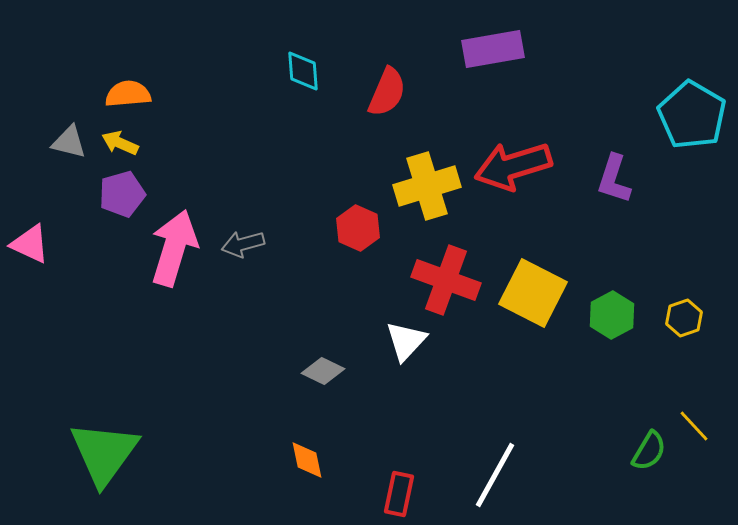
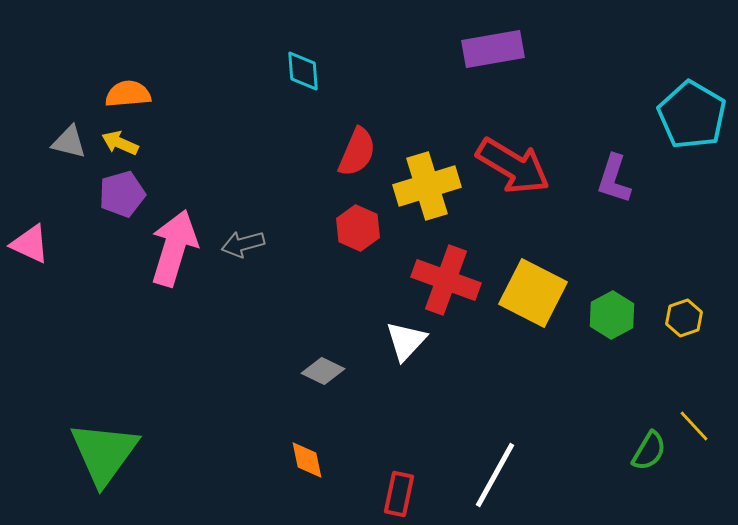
red semicircle: moved 30 px left, 60 px down
red arrow: rotated 132 degrees counterclockwise
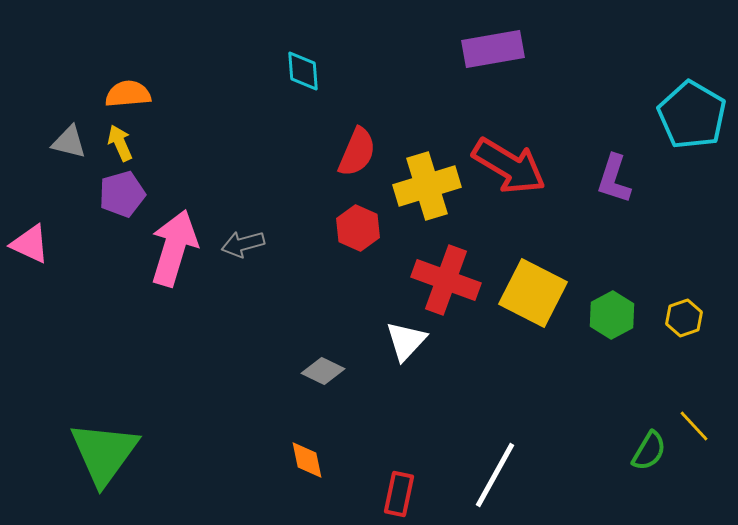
yellow arrow: rotated 42 degrees clockwise
red arrow: moved 4 px left
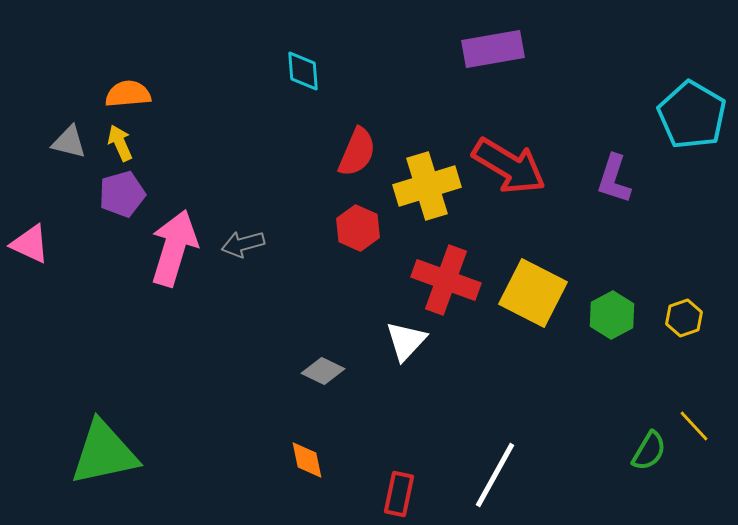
green triangle: rotated 42 degrees clockwise
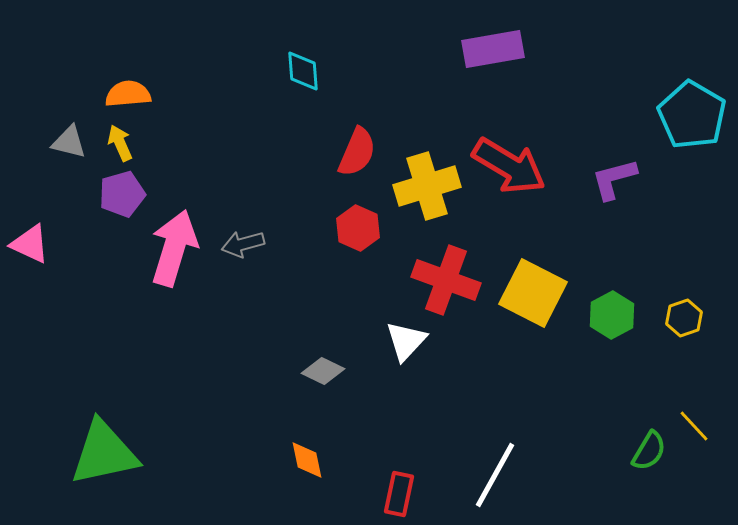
purple L-shape: rotated 57 degrees clockwise
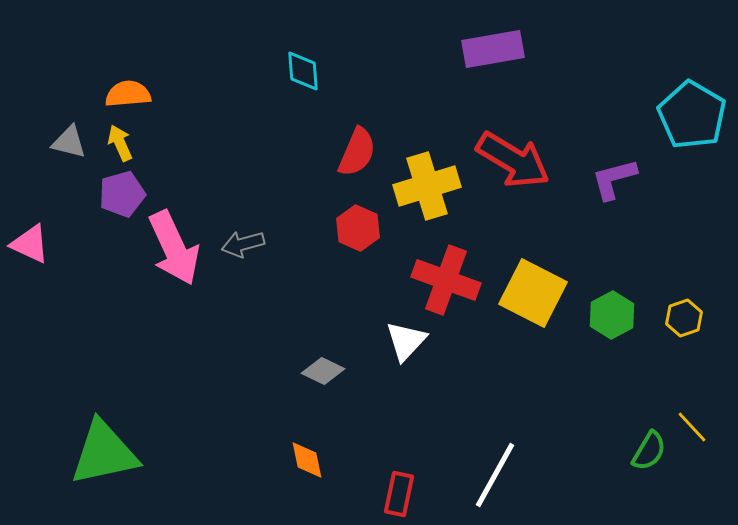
red arrow: moved 4 px right, 6 px up
pink arrow: rotated 138 degrees clockwise
yellow line: moved 2 px left, 1 px down
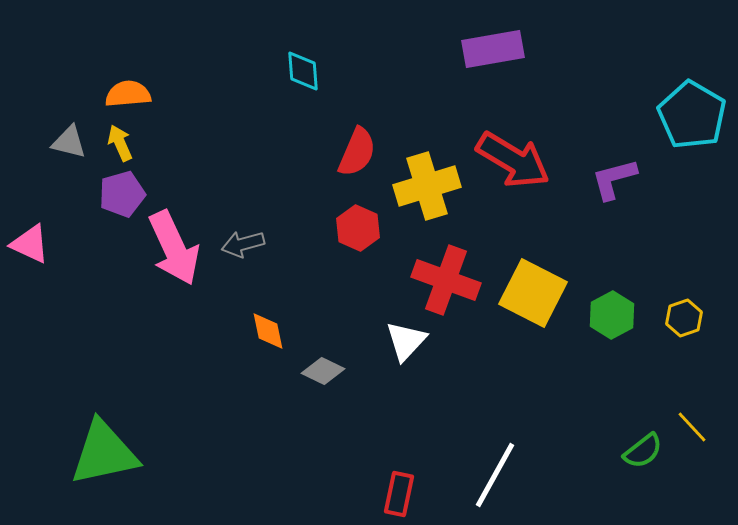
green semicircle: moved 6 px left; rotated 21 degrees clockwise
orange diamond: moved 39 px left, 129 px up
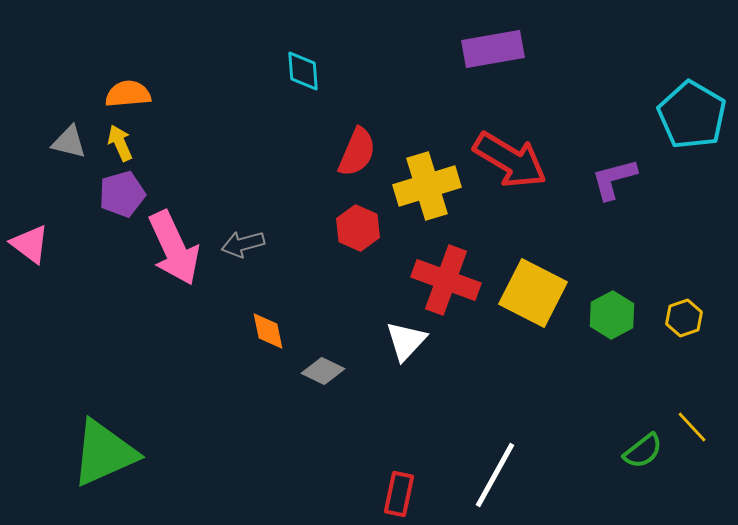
red arrow: moved 3 px left
pink triangle: rotated 12 degrees clockwise
green triangle: rotated 12 degrees counterclockwise
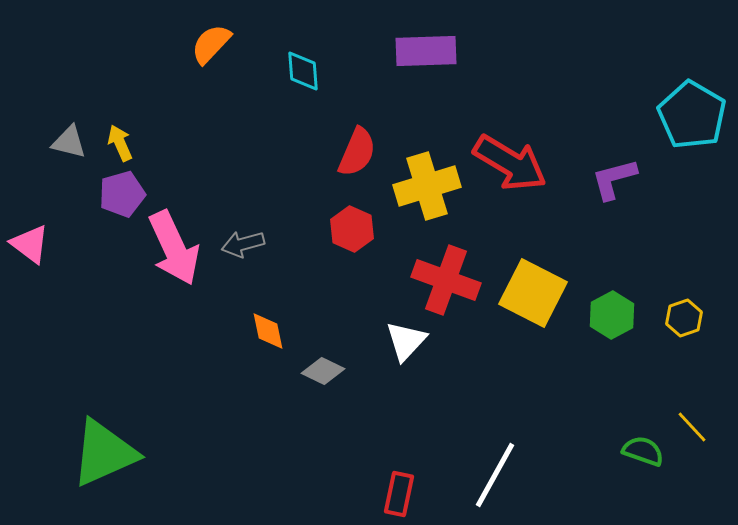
purple rectangle: moved 67 px left, 2 px down; rotated 8 degrees clockwise
orange semicircle: moved 83 px right, 50 px up; rotated 42 degrees counterclockwise
red arrow: moved 3 px down
red hexagon: moved 6 px left, 1 px down
green semicircle: rotated 123 degrees counterclockwise
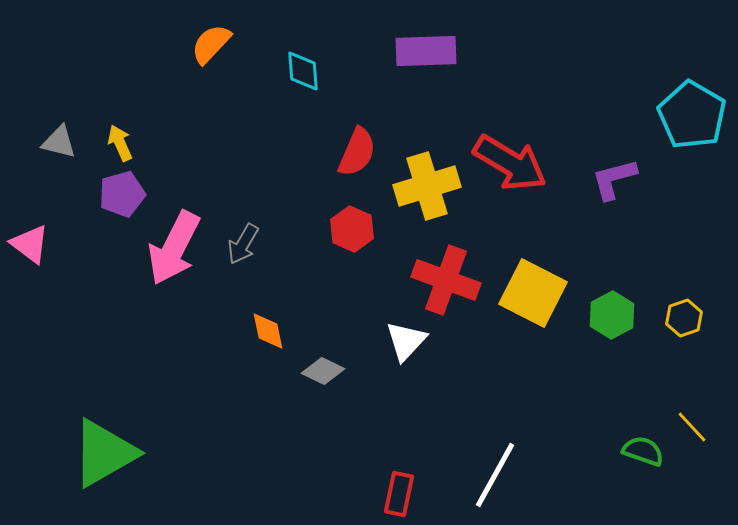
gray triangle: moved 10 px left
gray arrow: rotated 45 degrees counterclockwise
pink arrow: rotated 52 degrees clockwise
green triangle: rotated 6 degrees counterclockwise
